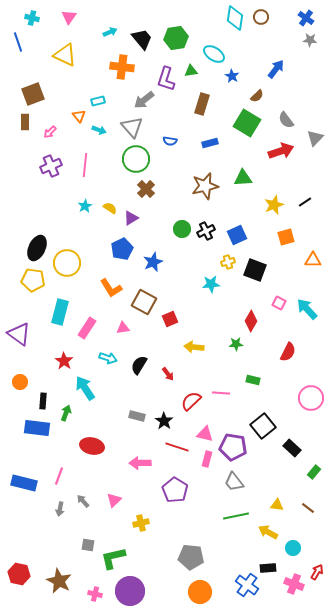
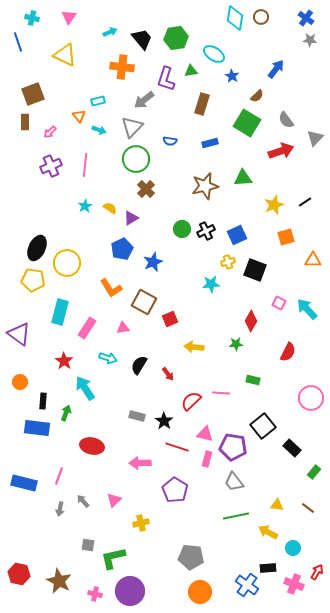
gray triangle at (132, 127): rotated 25 degrees clockwise
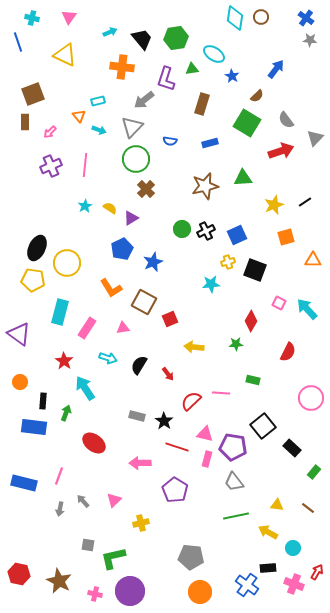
green triangle at (191, 71): moved 1 px right, 2 px up
blue rectangle at (37, 428): moved 3 px left, 1 px up
red ellipse at (92, 446): moved 2 px right, 3 px up; rotated 25 degrees clockwise
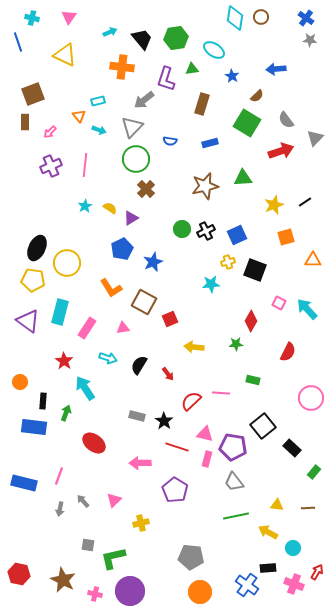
cyan ellipse at (214, 54): moved 4 px up
blue arrow at (276, 69): rotated 132 degrees counterclockwise
purple triangle at (19, 334): moved 9 px right, 13 px up
brown line at (308, 508): rotated 40 degrees counterclockwise
brown star at (59, 581): moved 4 px right, 1 px up
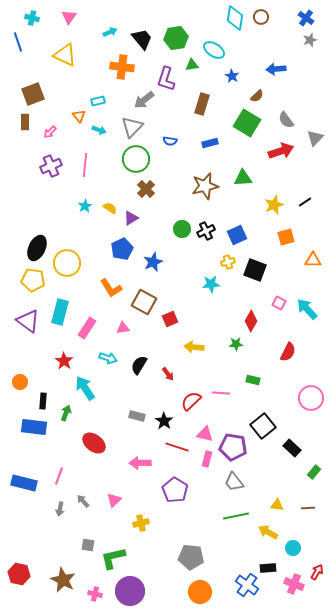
gray star at (310, 40): rotated 24 degrees counterclockwise
green triangle at (192, 69): moved 4 px up
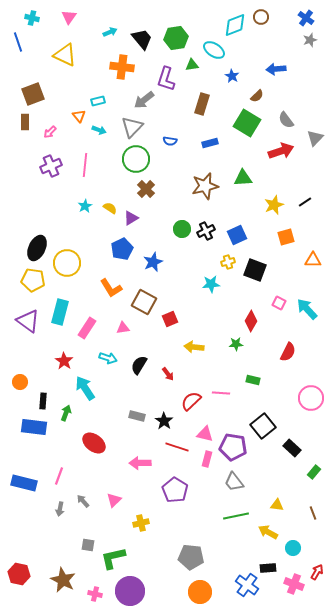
cyan diamond at (235, 18): moved 7 px down; rotated 60 degrees clockwise
brown line at (308, 508): moved 5 px right, 5 px down; rotated 72 degrees clockwise
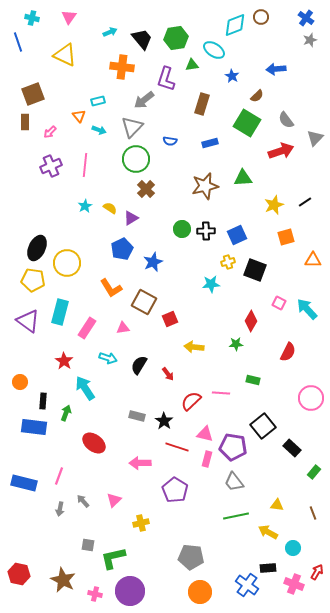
black cross at (206, 231): rotated 24 degrees clockwise
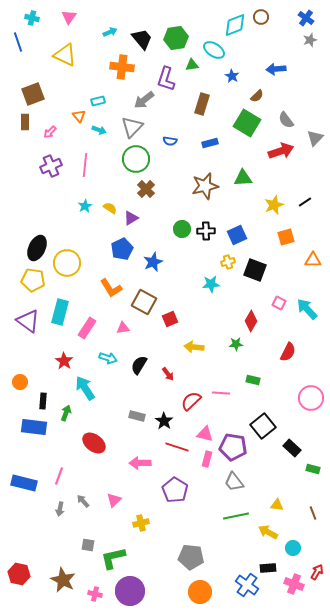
green rectangle at (314, 472): moved 1 px left, 3 px up; rotated 64 degrees clockwise
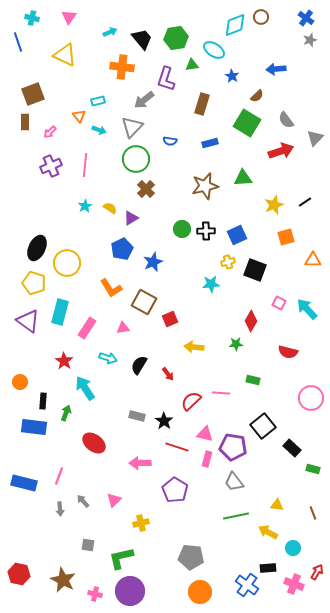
yellow pentagon at (33, 280): moved 1 px right, 3 px down; rotated 10 degrees clockwise
red semicircle at (288, 352): rotated 78 degrees clockwise
gray arrow at (60, 509): rotated 16 degrees counterclockwise
green L-shape at (113, 558): moved 8 px right
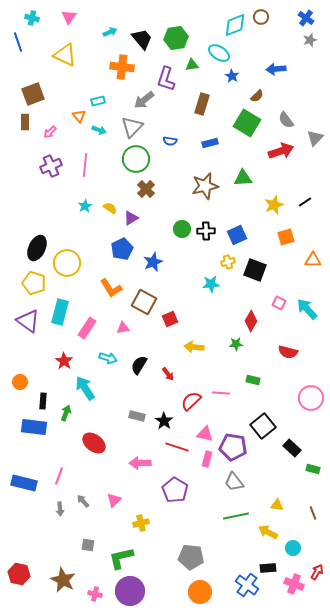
cyan ellipse at (214, 50): moved 5 px right, 3 px down
